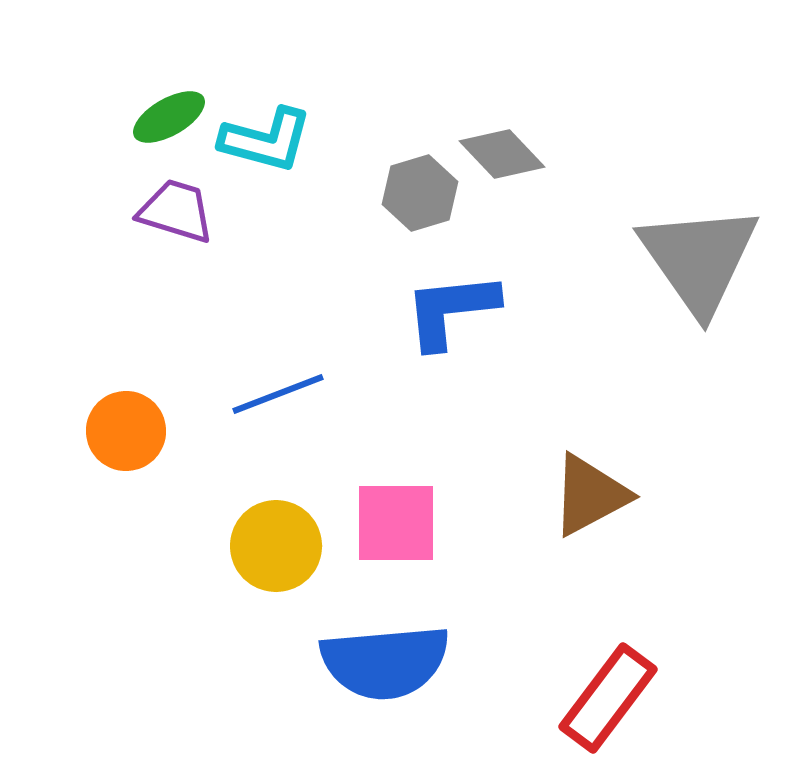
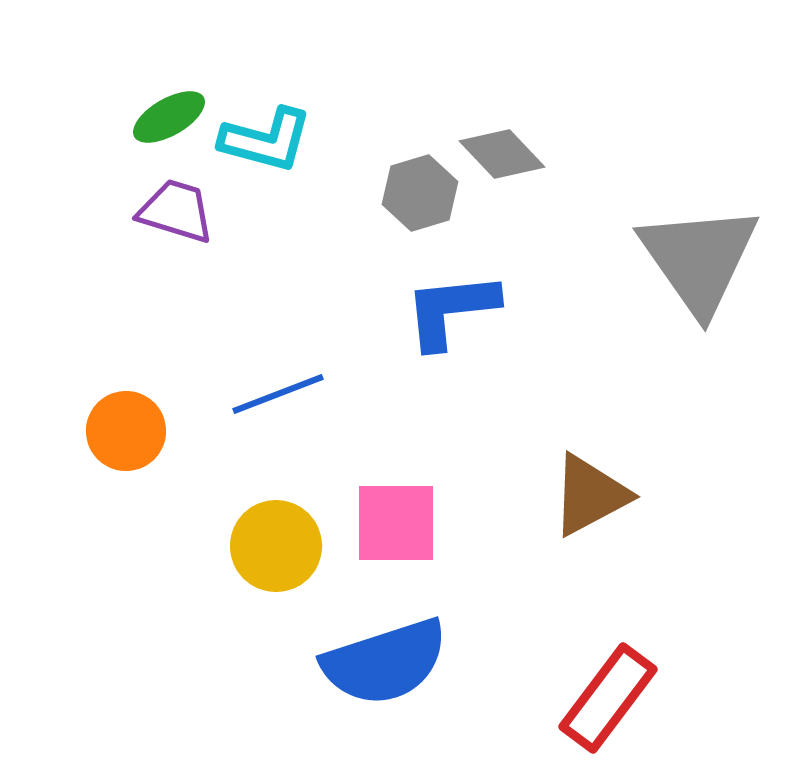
blue semicircle: rotated 13 degrees counterclockwise
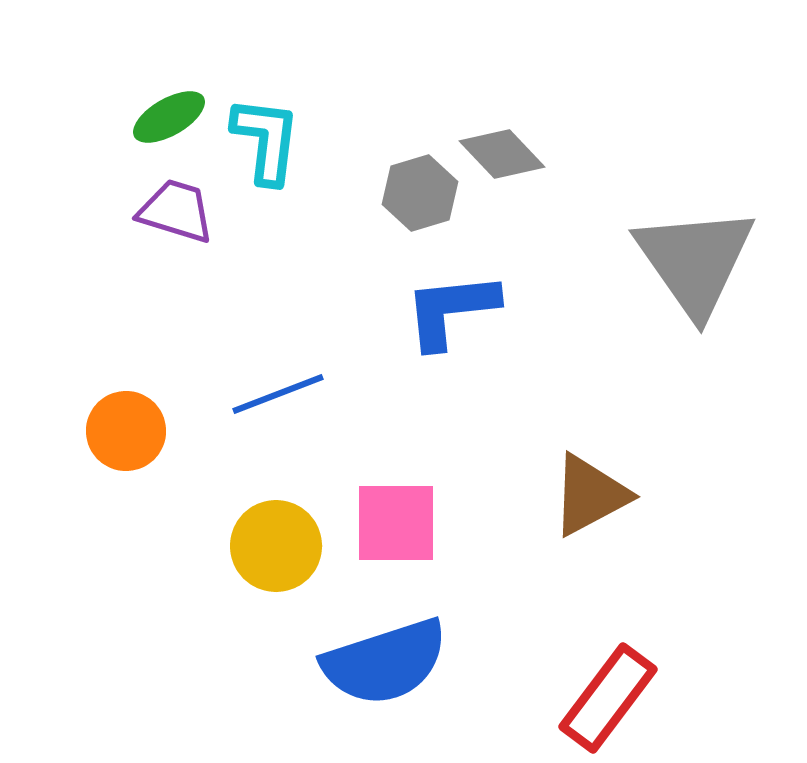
cyan L-shape: rotated 98 degrees counterclockwise
gray triangle: moved 4 px left, 2 px down
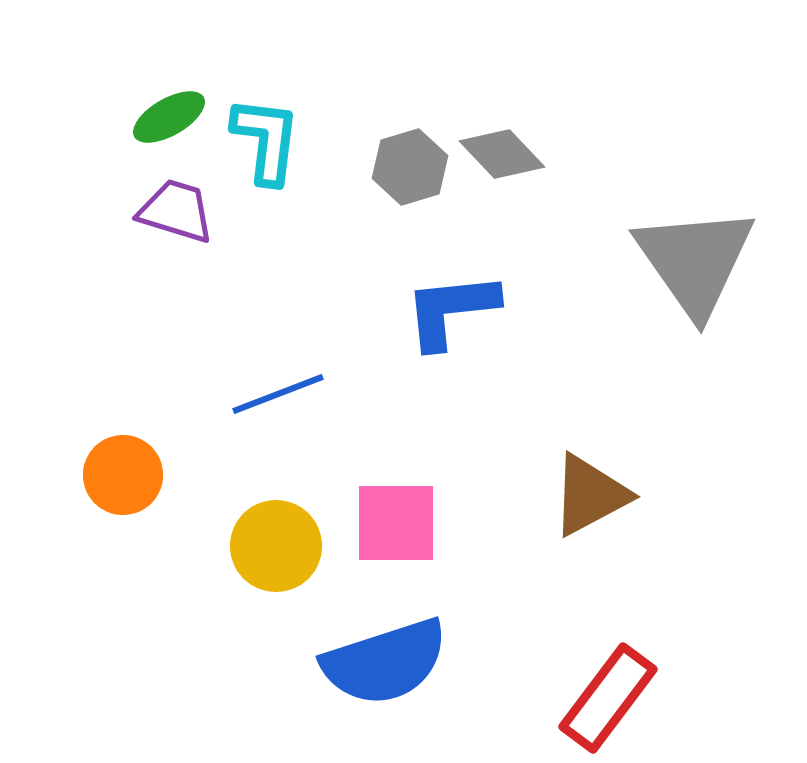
gray hexagon: moved 10 px left, 26 px up
orange circle: moved 3 px left, 44 px down
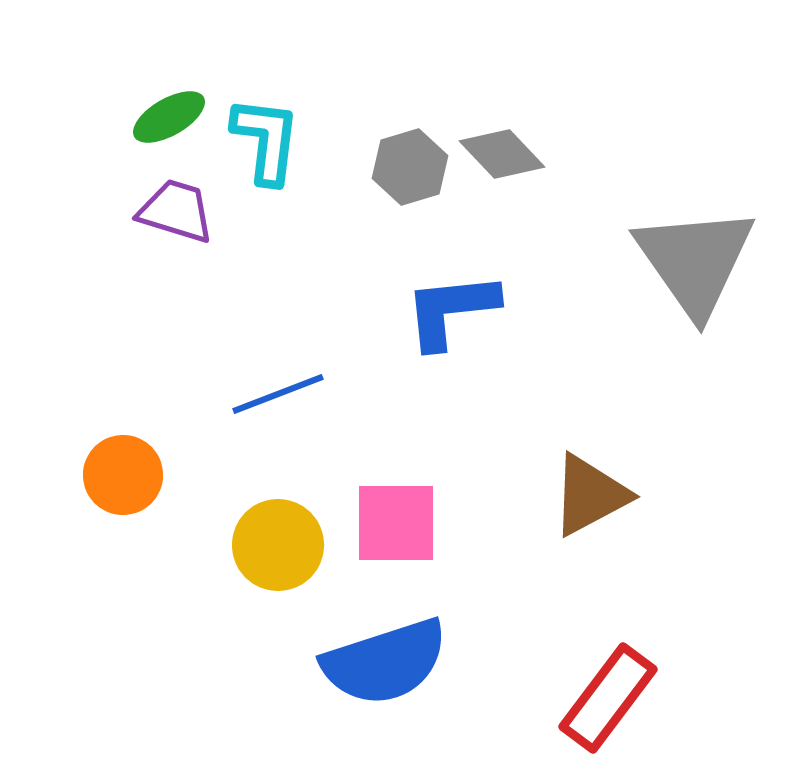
yellow circle: moved 2 px right, 1 px up
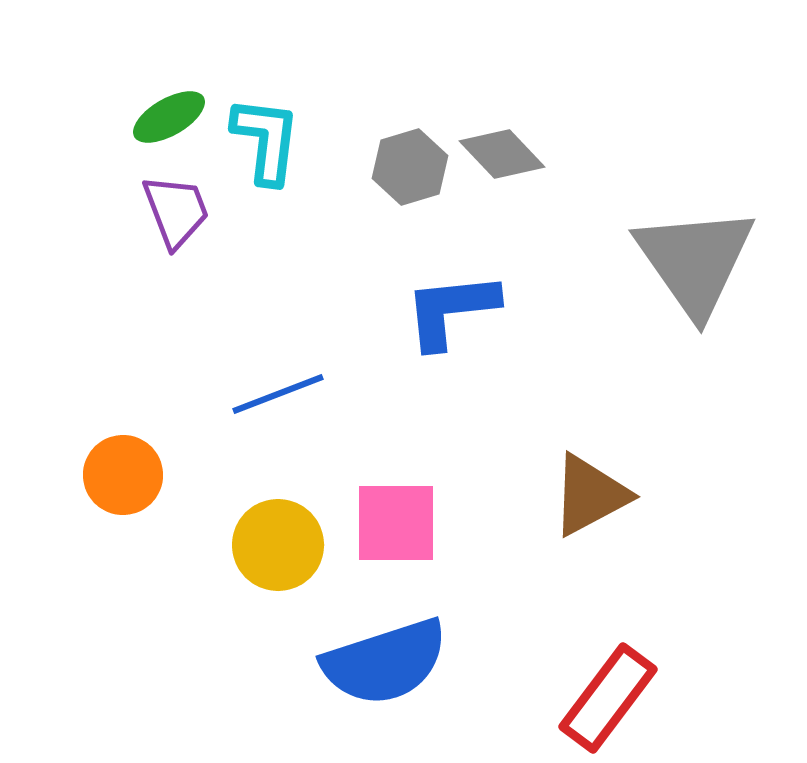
purple trapezoid: rotated 52 degrees clockwise
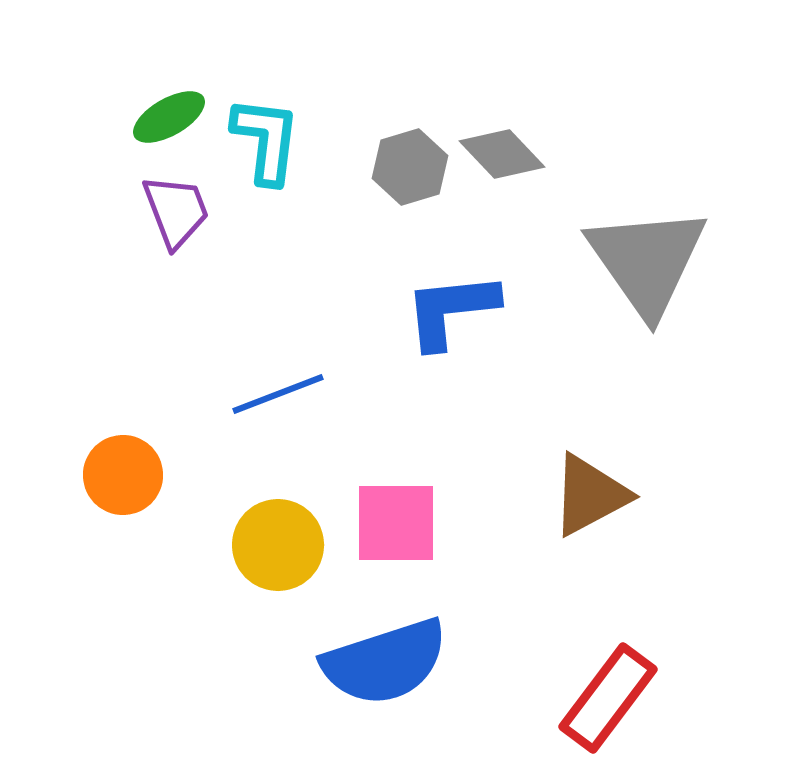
gray triangle: moved 48 px left
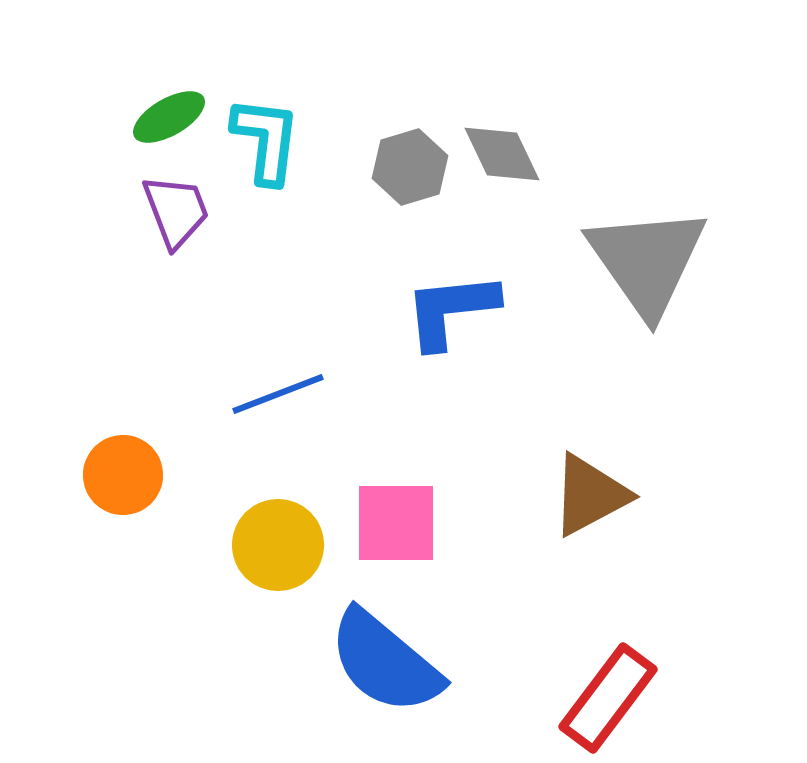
gray diamond: rotated 18 degrees clockwise
blue semicircle: rotated 58 degrees clockwise
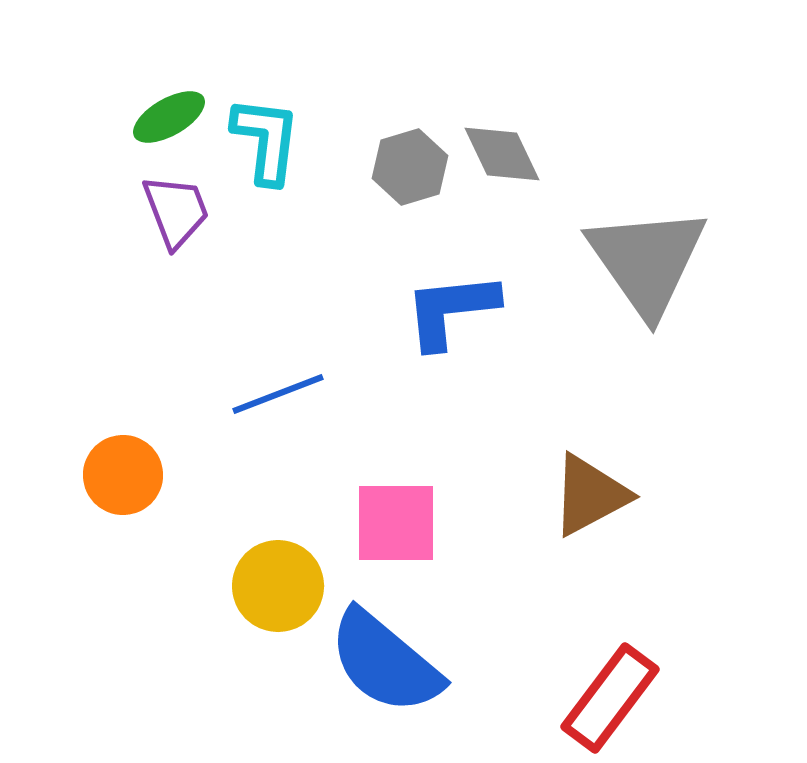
yellow circle: moved 41 px down
red rectangle: moved 2 px right
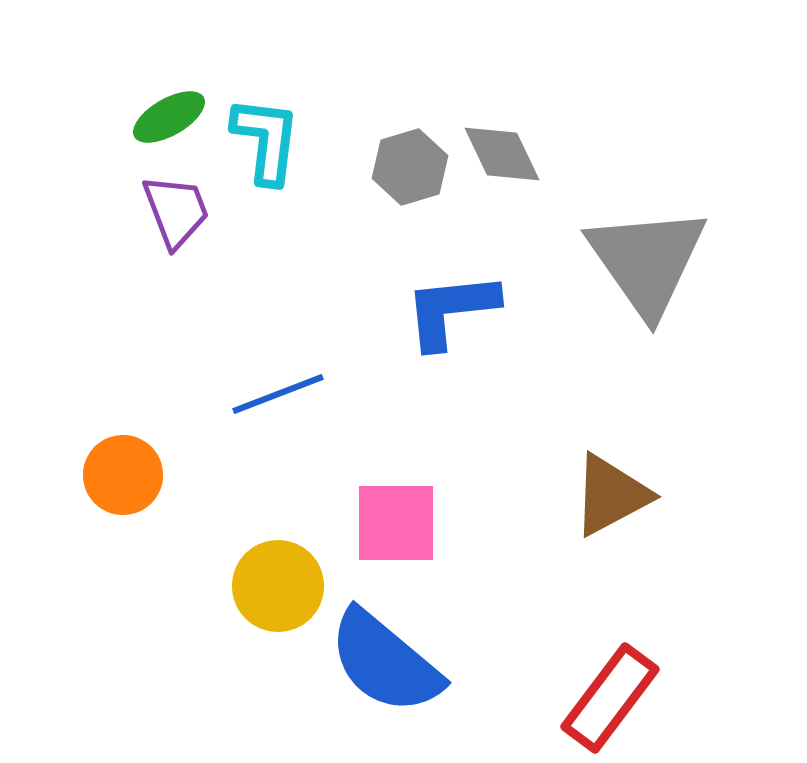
brown triangle: moved 21 px right
